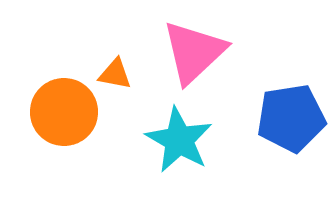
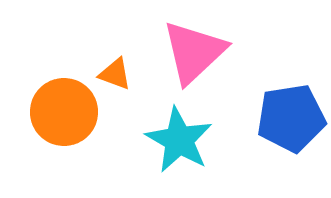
orange triangle: rotated 9 degrees clockwise
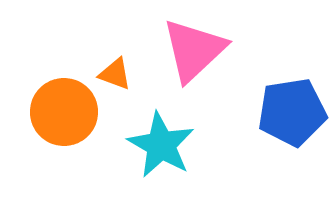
pink triangle: moved 2 px up
blue pentagon: moved 1 px right, 6 px up
cyan star: moved 18 px left, 5 px down
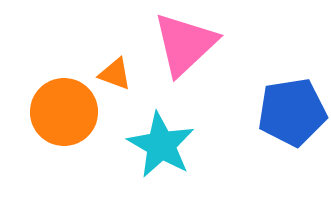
pink triangle: moved 9 px left, 6 px up
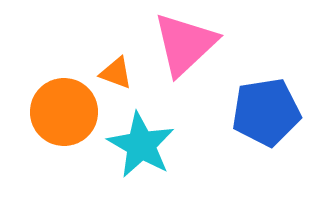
orange triangle: moved 1 px right, 1 px up
blue pentagon: moved 26 px left
cyan star: moved 20 px left
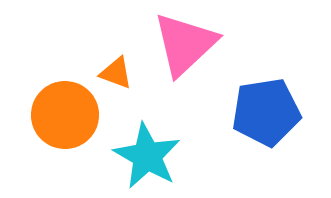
orange circle: moved 1 px right, 3 px down
cyan star: moved 6 px right, 11 px down
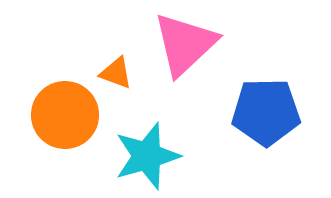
blue pentagon: rotated 8 degrees clockwise
cyan star: rotated 26 degrees clockwise
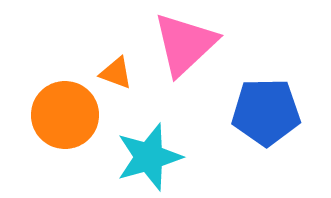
cyan star: moved 2 px right, 1 px down
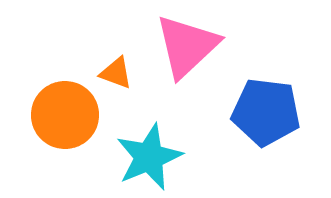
pink triangle: moved 2 px right, 2 px down
blue pentagon: rotated 8 degrees clockwise
cyan star: rotated 6 degrees counterclockwise
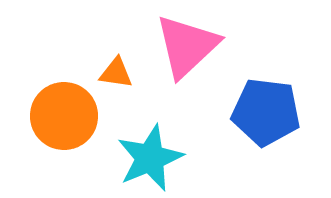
orange triangle: rotated 12 degrees counterclockwise
orange circle: moved 1 px left, 1 px down
cyan star: moved 1 px right, 1 px down
